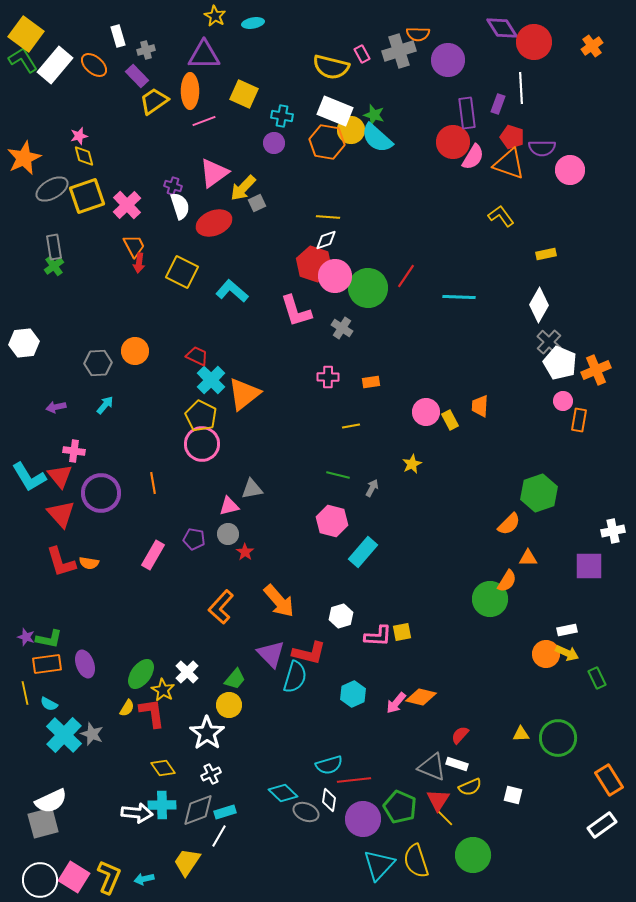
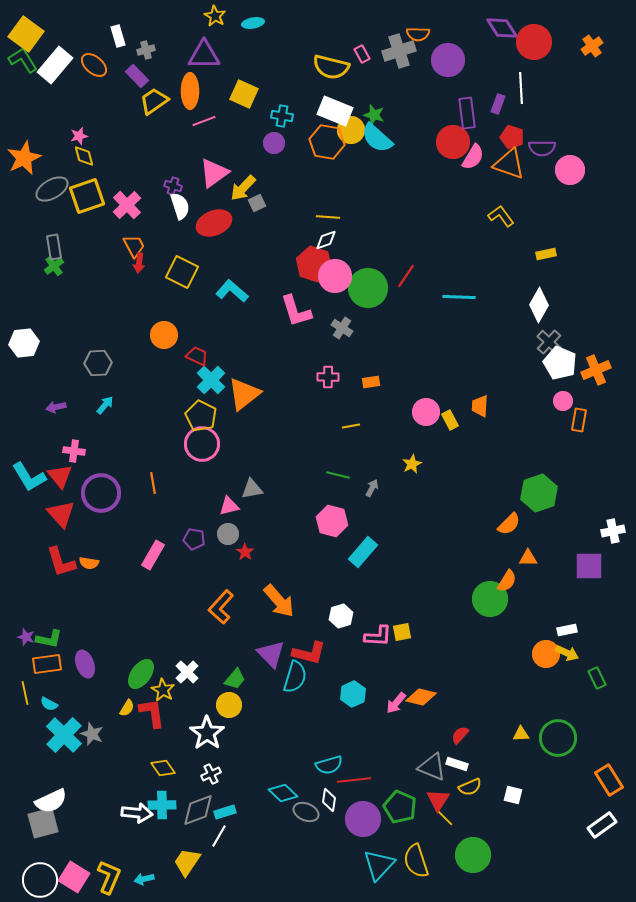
orange circle at (135, 351): moved 29 px right, 16 px up
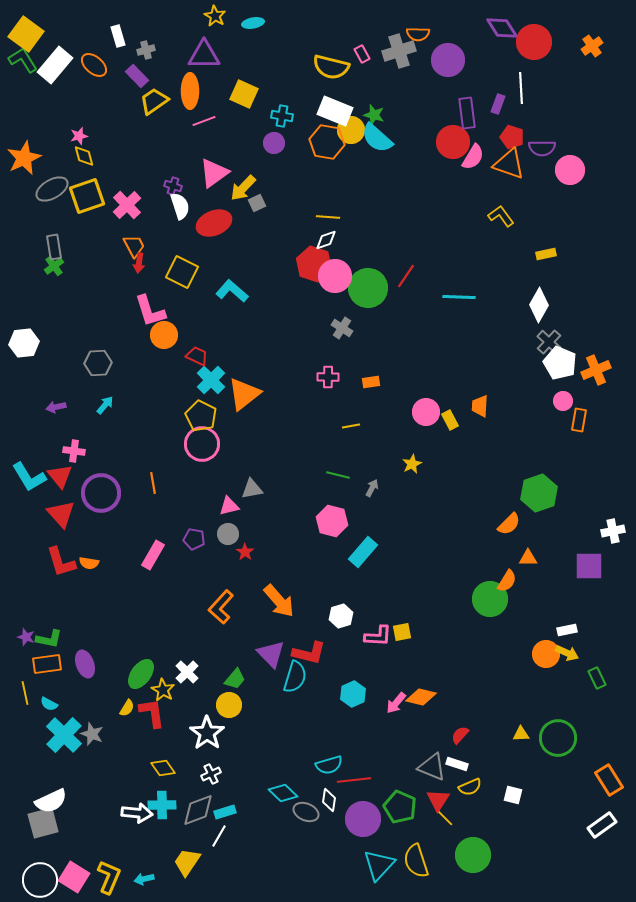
pink L-shape at (296, 311): moved 146 px left
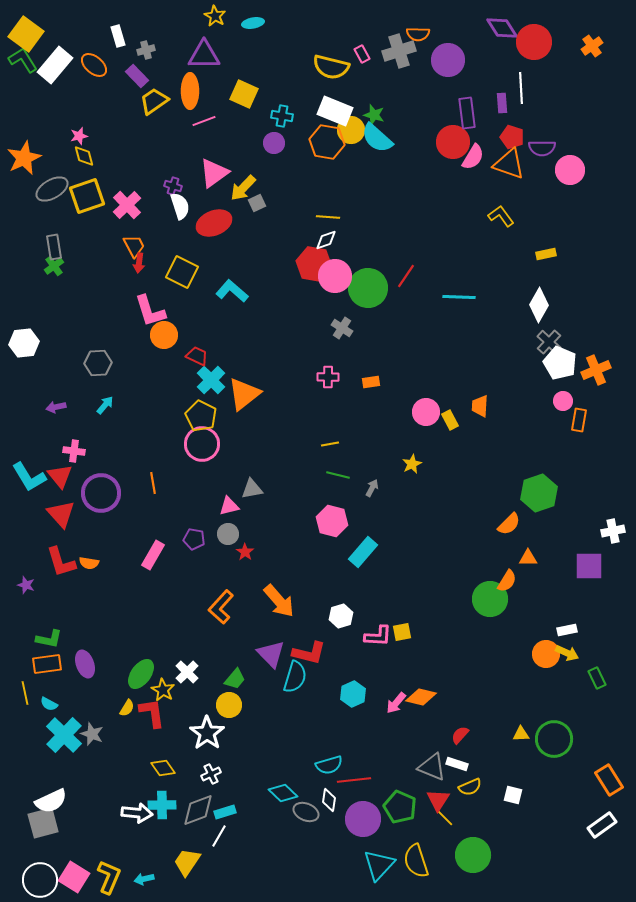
purple rectangle at (498, 104): moved 4 px right, 1 px up; rotated 24 degrees counterclockwise
red hexagon at (314, 264): rotated 8 degrees counterclockwise
yellow line at (351, 426): moved 21 px left, 18 px down
purple star at (26, 637): moved 52 px up
green circle at (558, 738): moved 4 px left, 1 px down
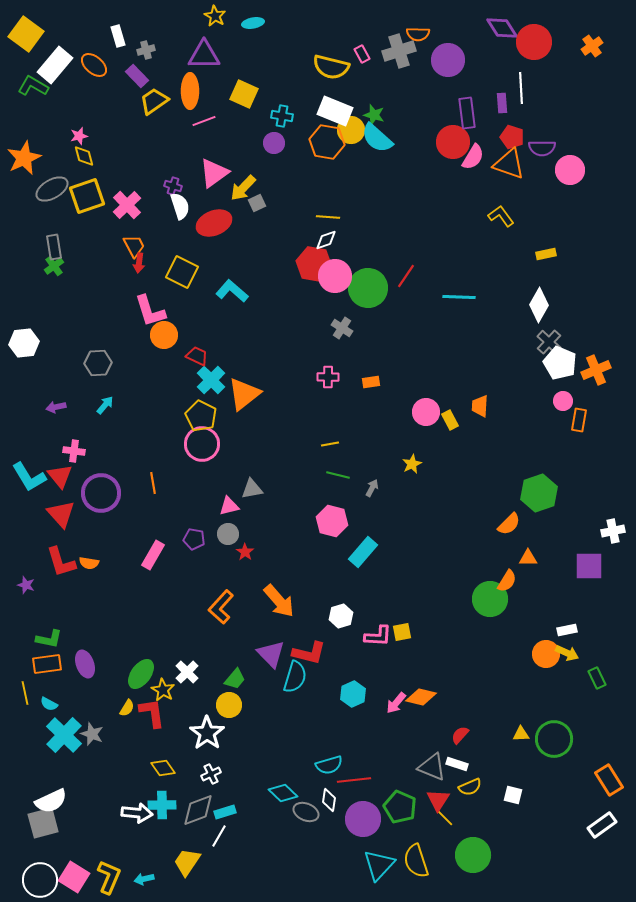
green L-shape at (23, 60): moved 10 px right, 26 px down; rotated 28 degrees counterclockwise
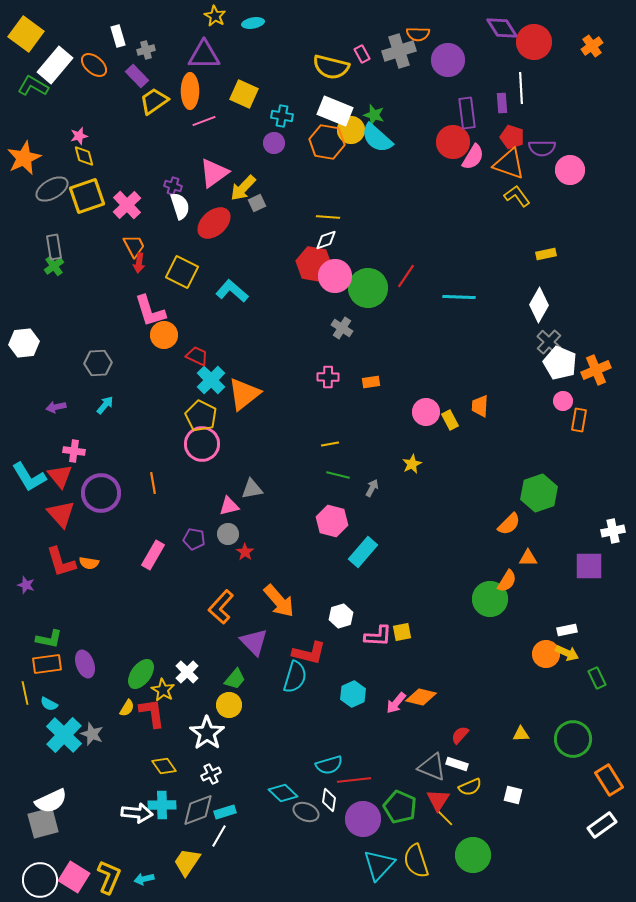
yellow L-shape at (501, 216): moved 16 px right, 20 px up
red ellipse at (214, 223): rotated 20 degrees counterclockwise
purple triangle at (271, 654): moved 17 px left, 12 px up
green circle at (554, 739): moved 19 px right
yellow diamond at (163, 768): moved 1 px right, 2 px up
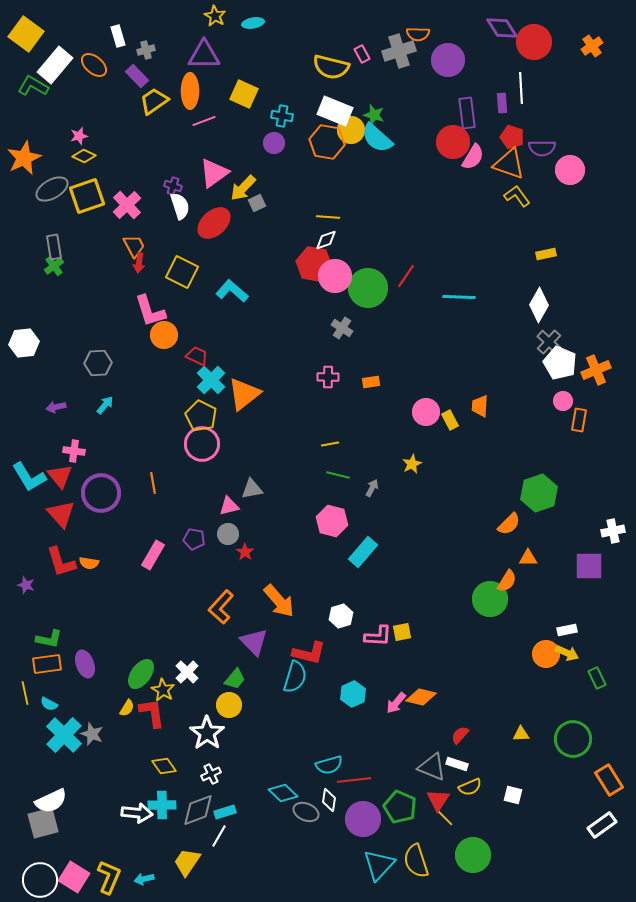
yellow diamond at (84, 156): rotated 50 degrees counterclockwise
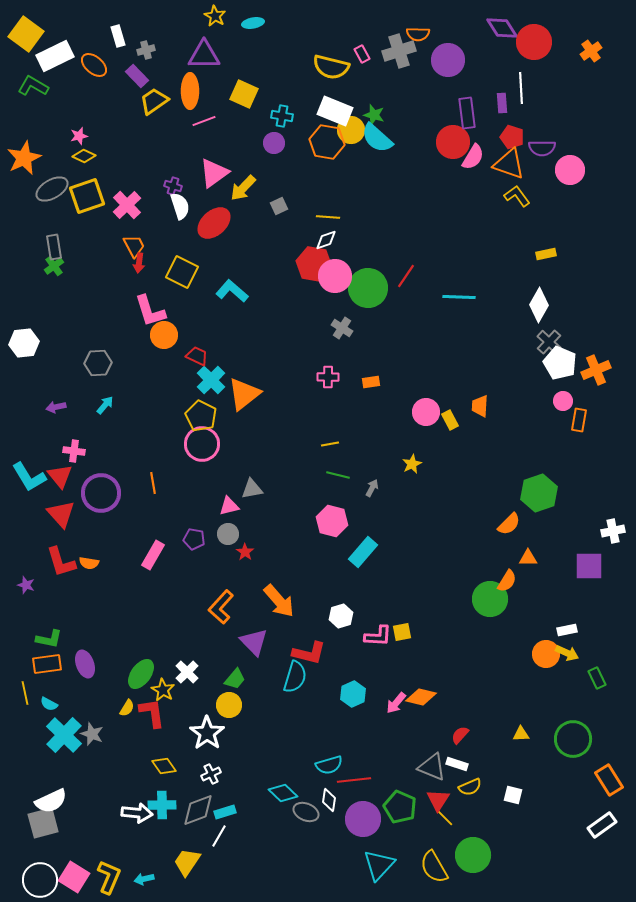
orange cross at (592, 46): moved 1 px left, 5 px down
white rectangle at (55, 65): moved 9 px up; rotated 24 degrees clockwise
gray square at (257, 203): moved 22 px right, 3 px down
yellow semicircle at (416, 861): moved 18 px right, 6 px down; rotated 12 degrees counterclockwise
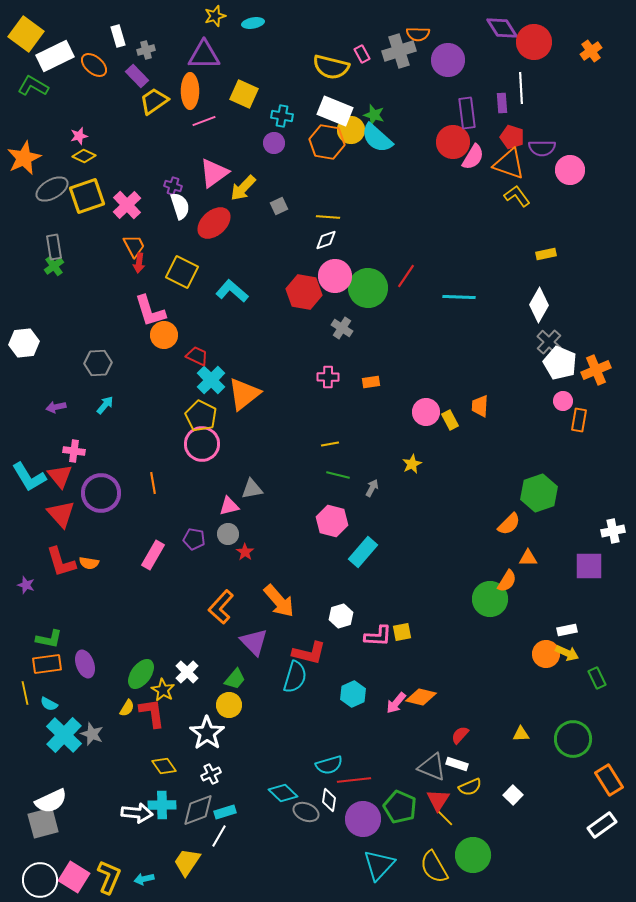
yellow star at (215, 16): rotated 25 degrees clockwise
red hexagon at (314, 264): moved 10 px left, 28 px down
white square at (513, 795): rotated 30 degrees clockwise
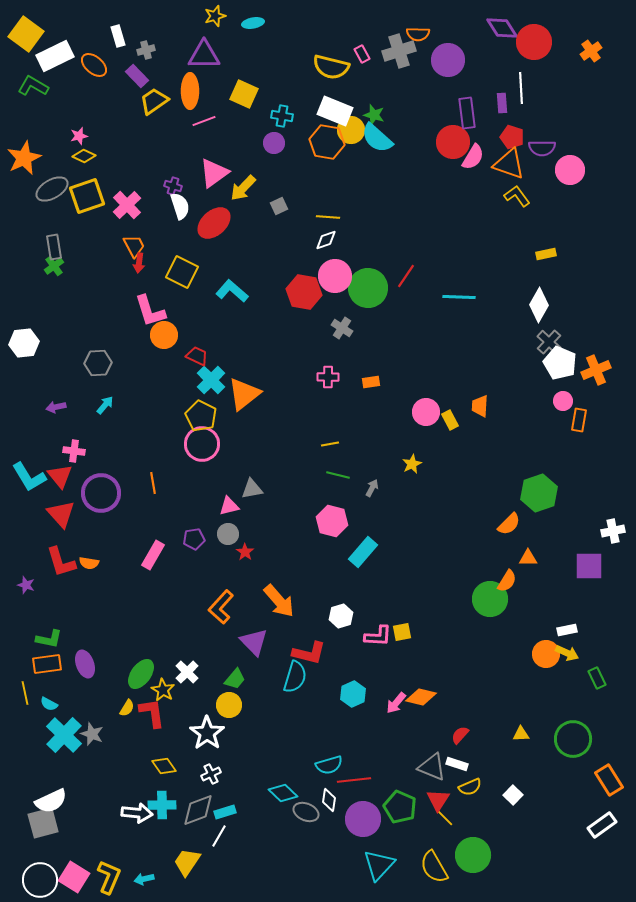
purple pentagon at (194, 539): rotated 20 degrees counterclockwise
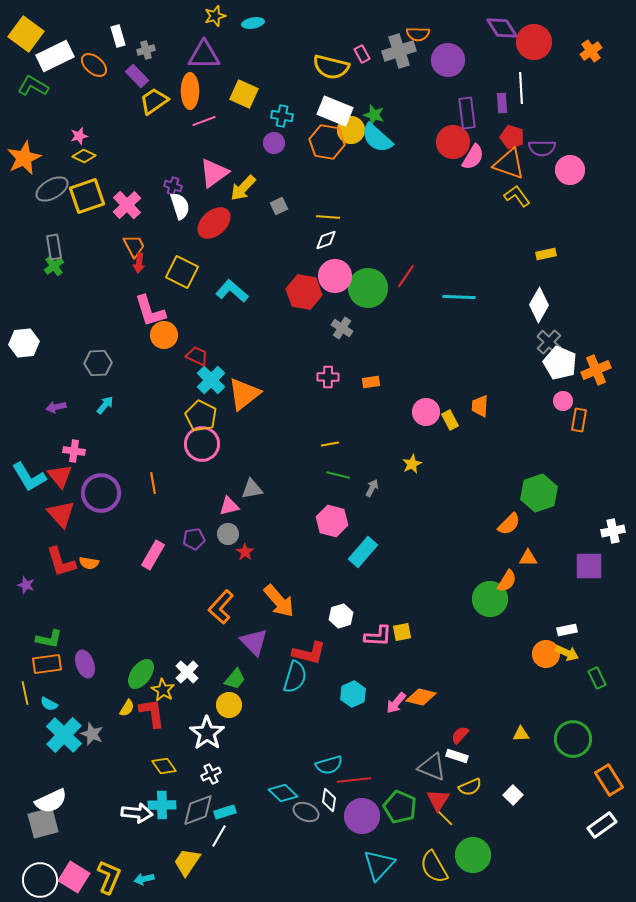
white rectangle at (457, 764): moved 8 px up
purple circle at (363, 819): moved 1 px left, 3 px up
